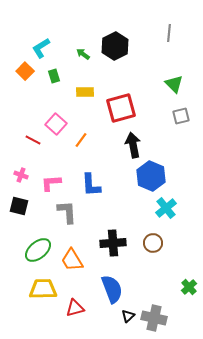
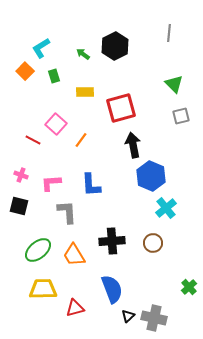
black cross: moved 1 px left, 2 px up
orange trapezoid: moved 2 px right, 5 px up
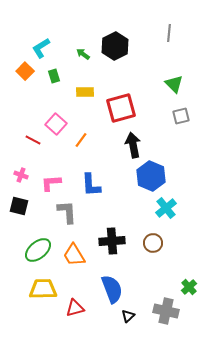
gray cross: moved 12 px right, 7 px up
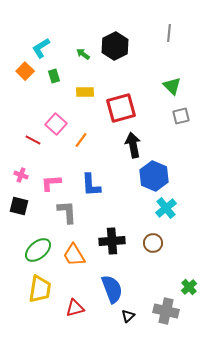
green triangle: moved 2 px left, 2 px down
blue hexagon: moved 3 px right
yellow trapezoid: moved 3 px left; rotated 100 degrees clockwise
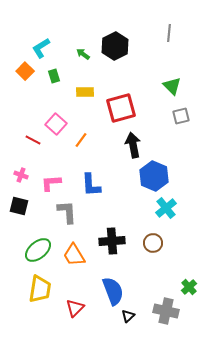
blue semicircle: moved 1 px right, 2 px down
red triangle: rotated 30 degrees counterclockwise
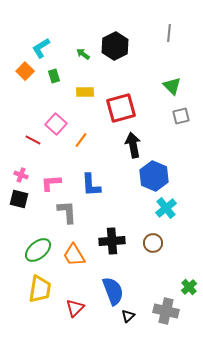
black square: moved 7 px up
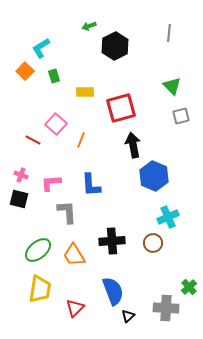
green arrow: moved 6 px right, 28 px up; rotated 56 degrees counterclockwise
orange line: rotated 14 degrees counterclockwise
cyan cross: moved 2 px right, 9 px down; rotated 15 degrees clockwise
gray cross: moved 3 px up; rotated 10 degrees counterclockwise
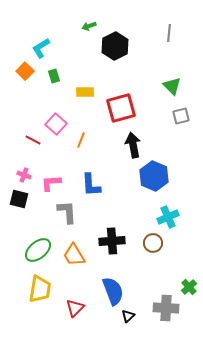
pink cross: moved 3 px right
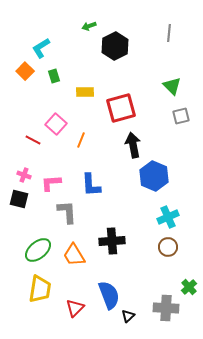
brown circle: moved 15 px right, 4 px down
blue semicircle: moved 4 px left, 4 px down
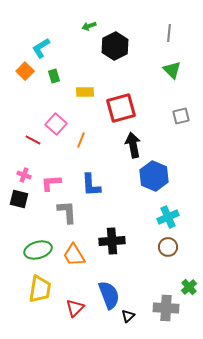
green triangle: moved 16 px up
green ellipse: rotated 24 degrees clockwise
